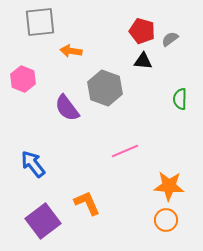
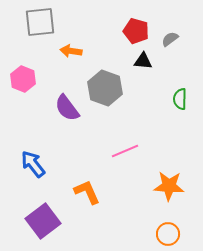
red pentagon: moved 6 px left
orange L-shape: moved 11 px up
orange circle: moved 2 px right, 14 px down
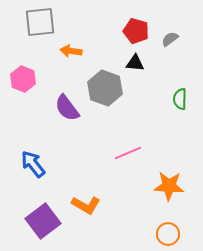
black triangle: moved 8 px left, 2 px down
pink line: moved 3 px right, 2 px down
orange L-shape: moved 1 px left, 13 px down; rotated 144 degrees clockwise
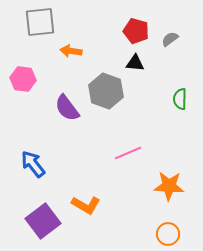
pink hexagon: rotated 15 degrees counterclockwise
gray hexagon: moved 1 px right, 3 px down
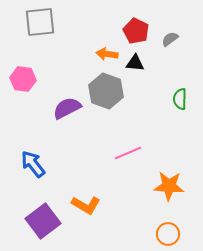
red pentagon: rotated 10 degrees clockwise
orange arrow: moved 36 px right, 3 px down
purple semicircle: rotated 100 degrees clockwise
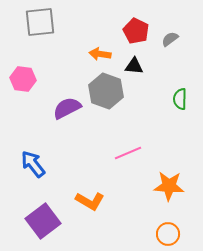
orange arrow: moved 7 px left
black triangle: moved 1 px left, 3 px down
orange L-shape: moved 4 px right, 4 px up
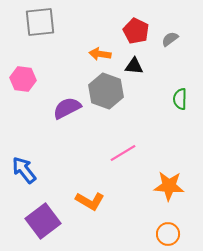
pink line: moved 5 px left; rotated 8 degrees counterclockwise
blue arrow: moved 9 px left, 6 px down
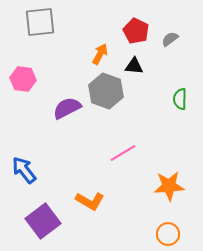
orange arrow: rotated 110 degrees clockwise
orange star: rotated 8 degrees counterclockwise
